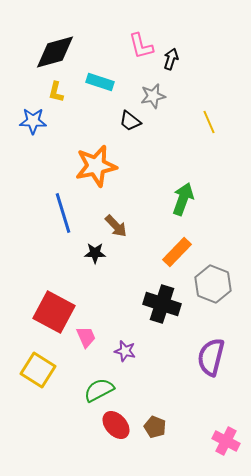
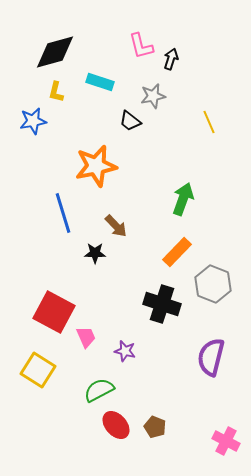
blue star: rotated 12 degrees counterclockwise
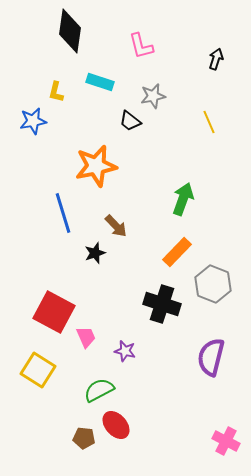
black diamond: moved 15 px right, 21 px up; rotated 66 degrees counterclockwise
black arrow: moved 45 px right
black star: rotated 20 degrees counterclockwise
brown pentagon: moved 71 px left, 11 px down; rotated 15 degrees counterclockwise
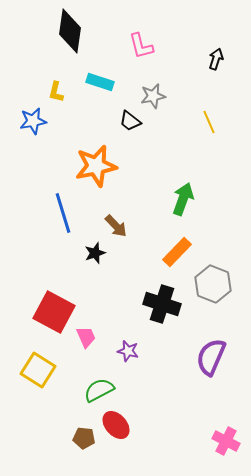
purple star: moved 3 px right
purple semicircle: rotated 9 degrees clockwise
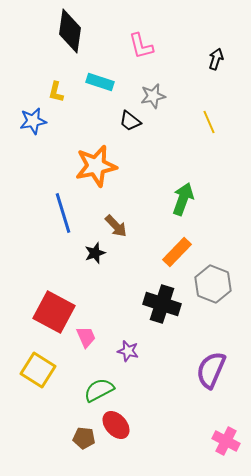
purple semicircle: moved 13 px down
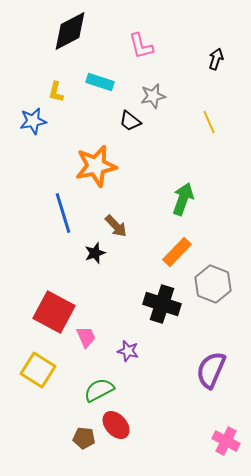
black diamond: rotated 54 degrees clockwise
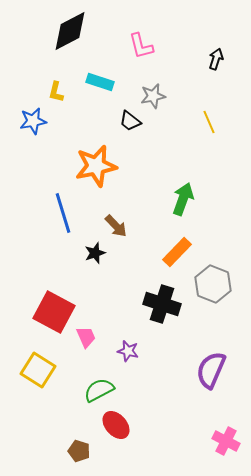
brown pentagon: moved 5 px left, 13 px down; rotated 10 degrees clockwise
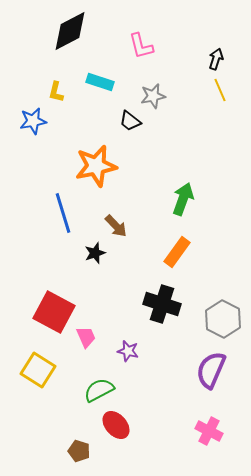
yellow line: moved 11 px right, 32 px up
orange rectangle: rotated 8 degrees counterclockwise
gray hexagon: moved 10 px right, 35 px down; rotated 6 degrees clockwise
pink cross: moved 17 px left, 10 px up
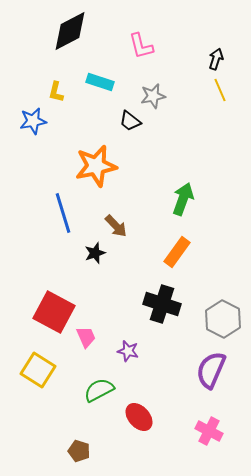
red ellipse: moved 23 px right, 8 px up
